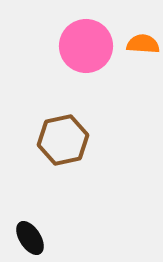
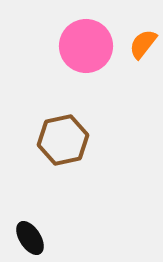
orange semicircle: rotated 56 degrees counterclockwise
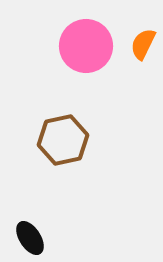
orange semicircle: rotated 12 degrees counterclockwise
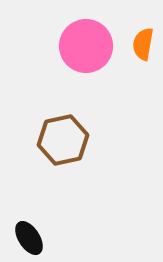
orange semicircle: rotated 16 degrees counterclockwise
black ellipse: moved 1 px left
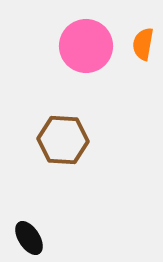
brown hexagon: rotated 15 degrees clockwise
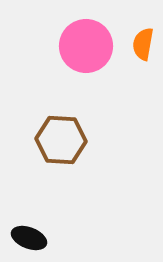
brown hexagon: moved 2 px left
black ellipse: rotated 36 degrees counterclockwise
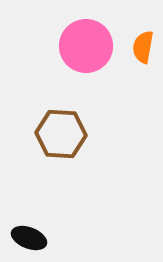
orange semicircle: moved 3 px down
brown hexagon: moved 6 px up
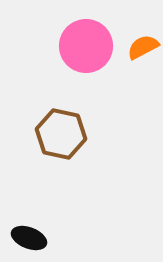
orange semicircle: rotated 52 degrees clockwise
brown hexagon: rotated 9 degrees clockwise
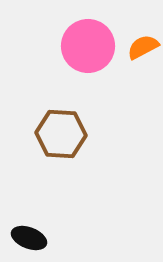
pink circle: moved 2 px right
brown hexagon: rotated 9 degrees counterclockwise
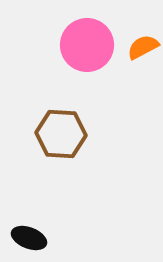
pink circle: moved 1 px left, 1 px up
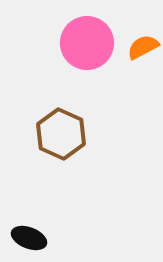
pink circle: moved 2 px up
brown hexagon: rotated 21 degrees clockwise
